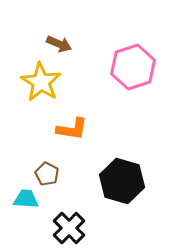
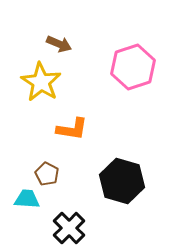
cyan trapezoid: moved 1 px right
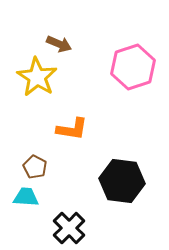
yellow star: moved 4 px left, 5 px up
brown pentagon: moved 12 px left, 7 px up
black hexagon: rotated 9 degrees counterclockwise
cyan trapezoid: moved 1 px left, 2 px up
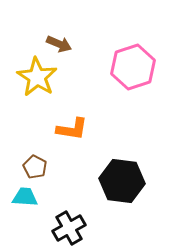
cyan trapezoid: moved 1 px left
black cross: rotated 16 degrees clockwise
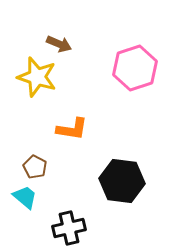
pink hexagon: moved 2 px right, 1 px down
yellow star: rotated 15 degrees counterclockwise
cyan trapezoid: rotated 36 degrees clockwise
black cross: rotated 16 degrees clockwise
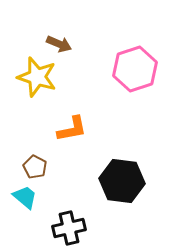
pink hexagon: moved 1 px down
orange L-shape: rotated 20 degrees counterclockwise
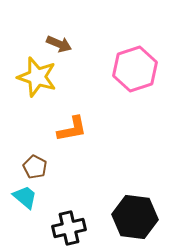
black hexagon: moved 13 px right, 36 px down
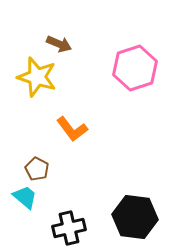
pink hexagon: moved 1 px up
orange L-shape: rotated 64 degrees clockwise
brown pentagon: moved 2 px right, 2 px down
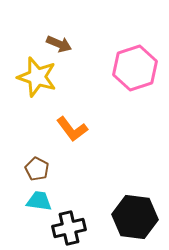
cyan trapezoid: moved 14 px right, 4 px down; rotated 32 degrees counterclockwise
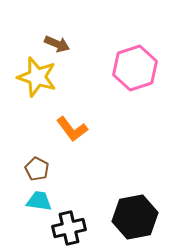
brown arrow: moved 2 px left
black hexagon: rotated 18 degrees counterclockwise
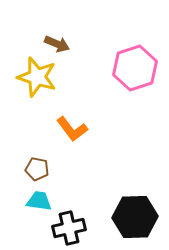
brown pentagon: rotated 15 degrees counterclockwise
black hexagon: rotated 9 degrees clockwise
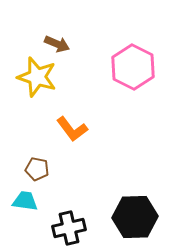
pink hexagon: moved 2 px left, 1 px up; rotated 15 degrees counterclockwise
cyan trapezoid: moved 14 px left
